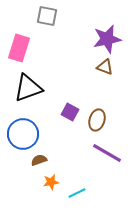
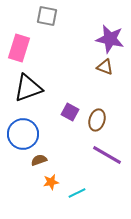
purple star: moved 3 px right; rotated 24 degrees clockwise
purple line: moved 2 px down
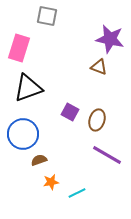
brown triangle: moved 6 px left
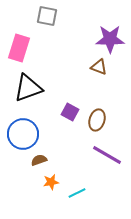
purple star: rotated 12 degrees counterclockwise
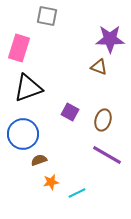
brown ellipse: moved 6 px right
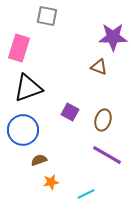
purple star: moved 3 px right, 2 px up
blue circle: moved 4 px up
cyan line: moved 9 px right, 1 px down
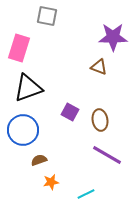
brown ellipse: moved 3 px left; rotated 25 degrees counterclockwise
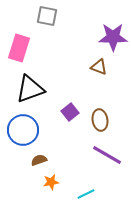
black triangle: moved 2 px right, 1 px down
purple square: rotated 24 degrees clockwise
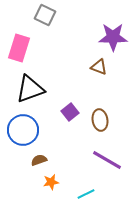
gray square: moved 2 px left, 1 px up; rotated 15 degrees clockwise
purple line: moved 5 px down
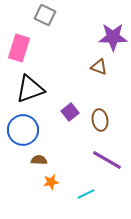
brown semicircle: rotated 21 degrees clockwise
